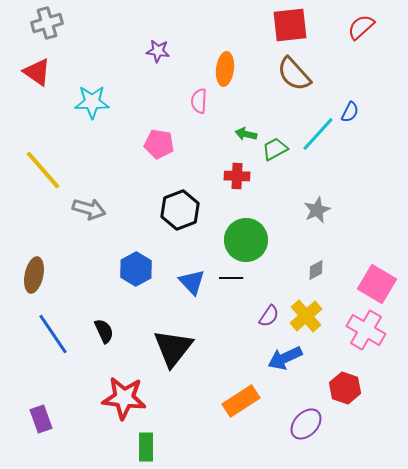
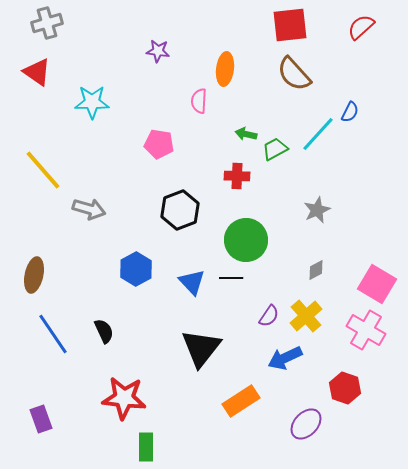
black triangle: moved 28 px right
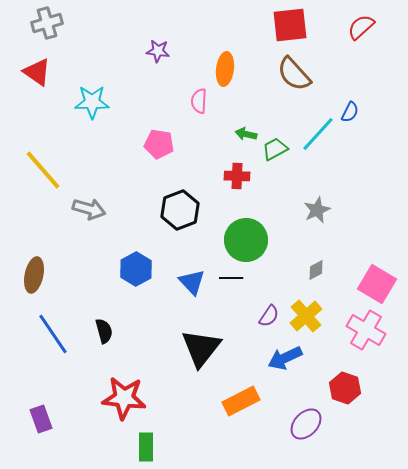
black semicircle: rotated 10 degrees clockwise
orange rectangle: rotated 6 degrees clockwise
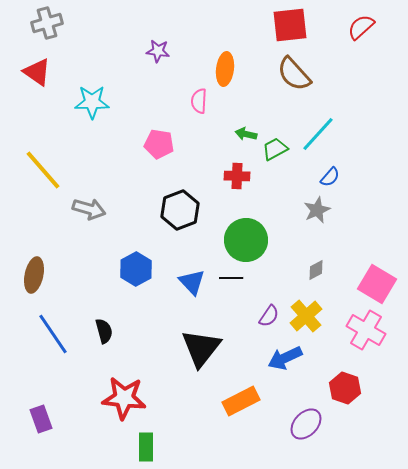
blue semicircle: moved 20 px left, 65 px down; rotated 15 degrees clockwise
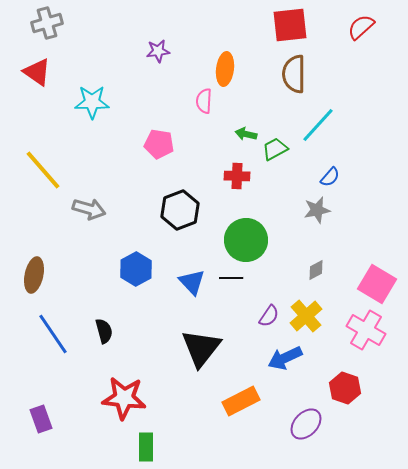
purple star: rotated 15 degrees counterclockwise
brown semicircle: rotated 42 degrees clockwise
pink semicircle: moved 5 px right
cyan line: moved 9 px up
gray star: rotated 12 degrees clockwise
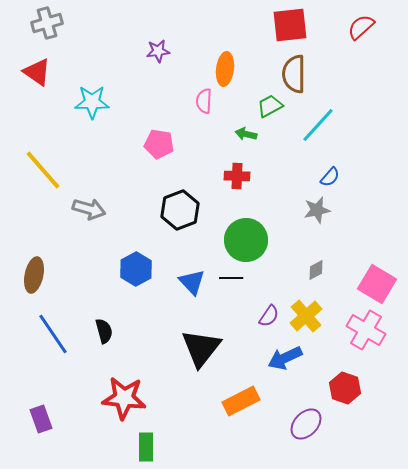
green trapezoid: moved 5 px left, 43 px up
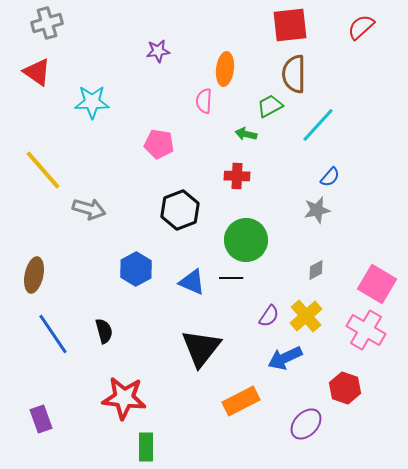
blue triangle: rotated 24 degrees counterclockwise
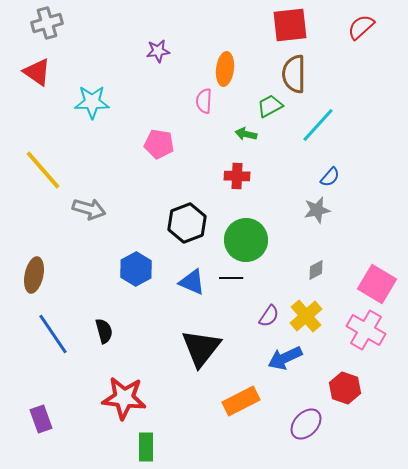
black hexagon: moved 7 px right, 13 px down
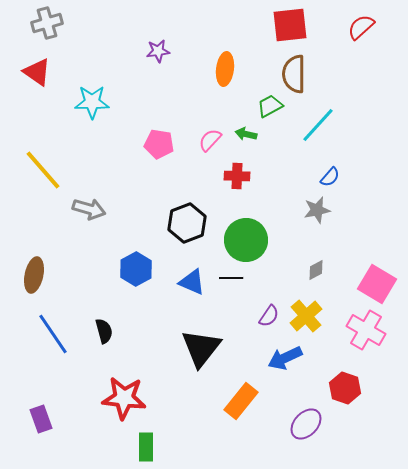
pink semicircle: moved 6 px right, 39 px down; rotated 40 degrees clockwise
orange rectangle: rotated 24 degrees counterclockwise
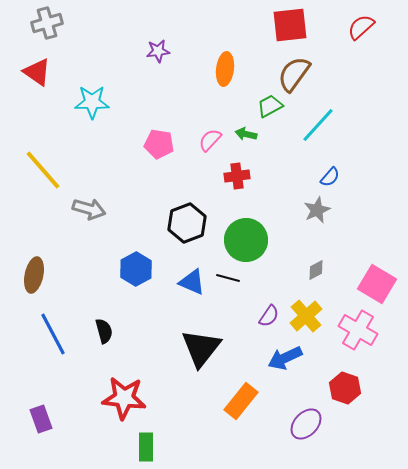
brown semicircle: rotated 36 degrees clockwise
red cross: rotated 10 degrees counterclockwise
gray star: rotated 12 degrees counterclockwise
black line: moved 3 px left; rotated 15 degrees clockwise
pink cross: moved 8 px left
blue line: rotated 6 degrees clockwise
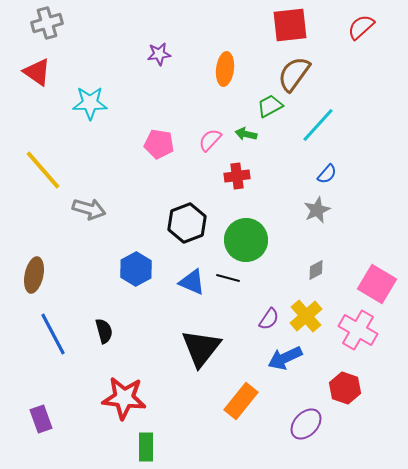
purple star: moved 1 px right, 3 px down
cyan star: moved 2 px left, 1 px down
blue semicircle: moved 3 px left, 3 px up
purple semicircle: moved 3 px down
